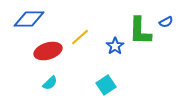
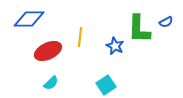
green L-shape: moved 1 px left, 2 px up
yellow line: rotated 42 degrees counterclockwise
blue star: rotated 12 degrees counterclockwise
red ellipse: rotated 8 degrees counterclockwise
cyan semicircle: moved 1 px right
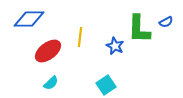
red ellipse: rotated 12 degrees counterclockwise
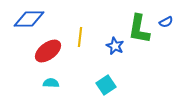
green L-shape: rotated 8 degrees clockwise
cyan semicircle: rotated 133 degrees counterclockwise
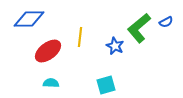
green L-shape: moved 1 px up; rotated 40 degrees clockwise
cyan square: rotated 18 degrees clockwise
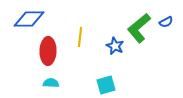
red ellipse: rotated 52 degrees counterclockwise
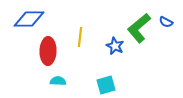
blue semicircle: rotated 56 degrees clockwise
cyan semicircle: moved 7 px right, 2 px up
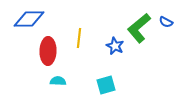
yellow line: moved 1 px left, 1 px down
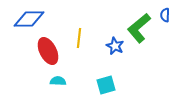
blue semicircle: moved 1 px left, 7 px up; rotated 64 degrees clockwise
red ellipse: rotated 28 degrees counterclockwise
